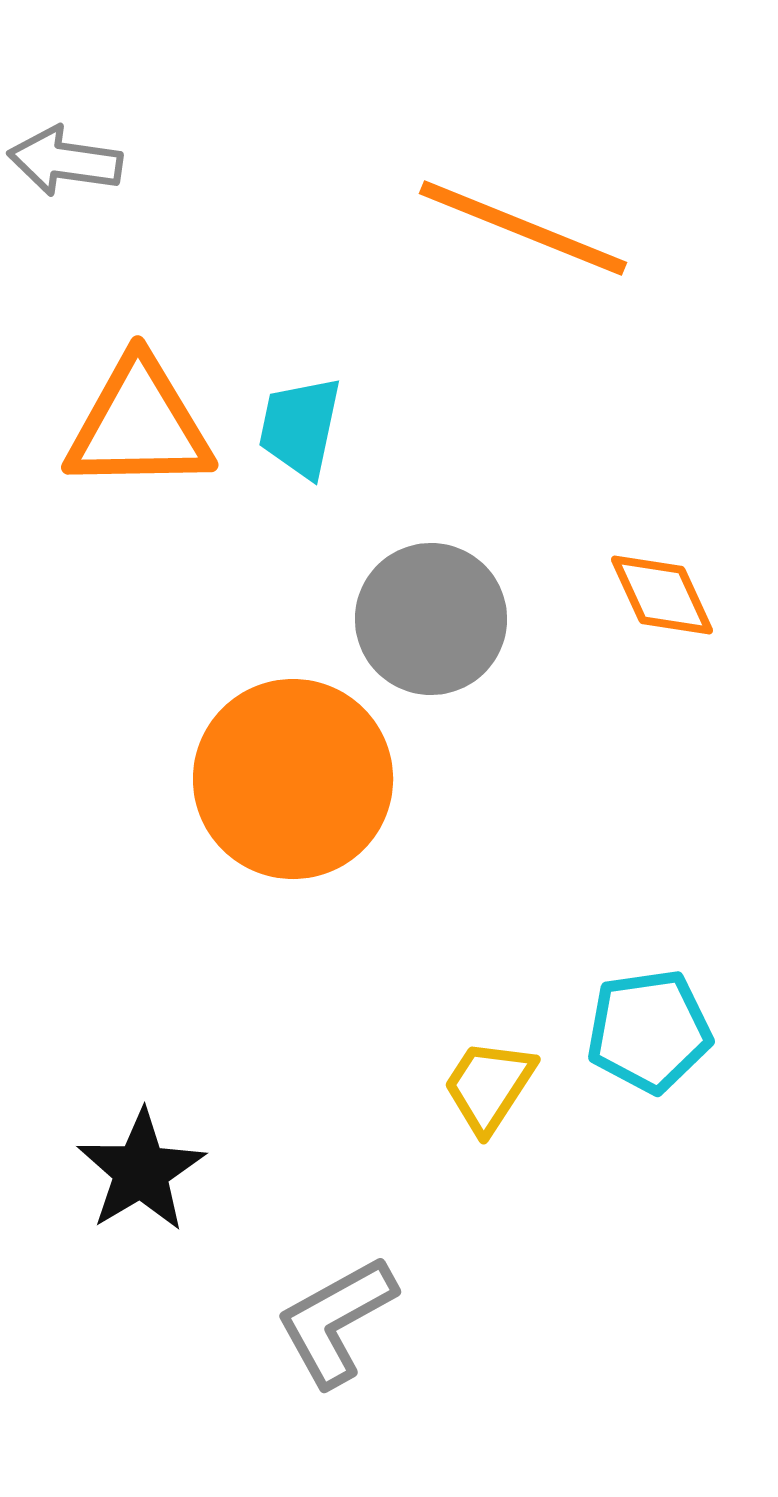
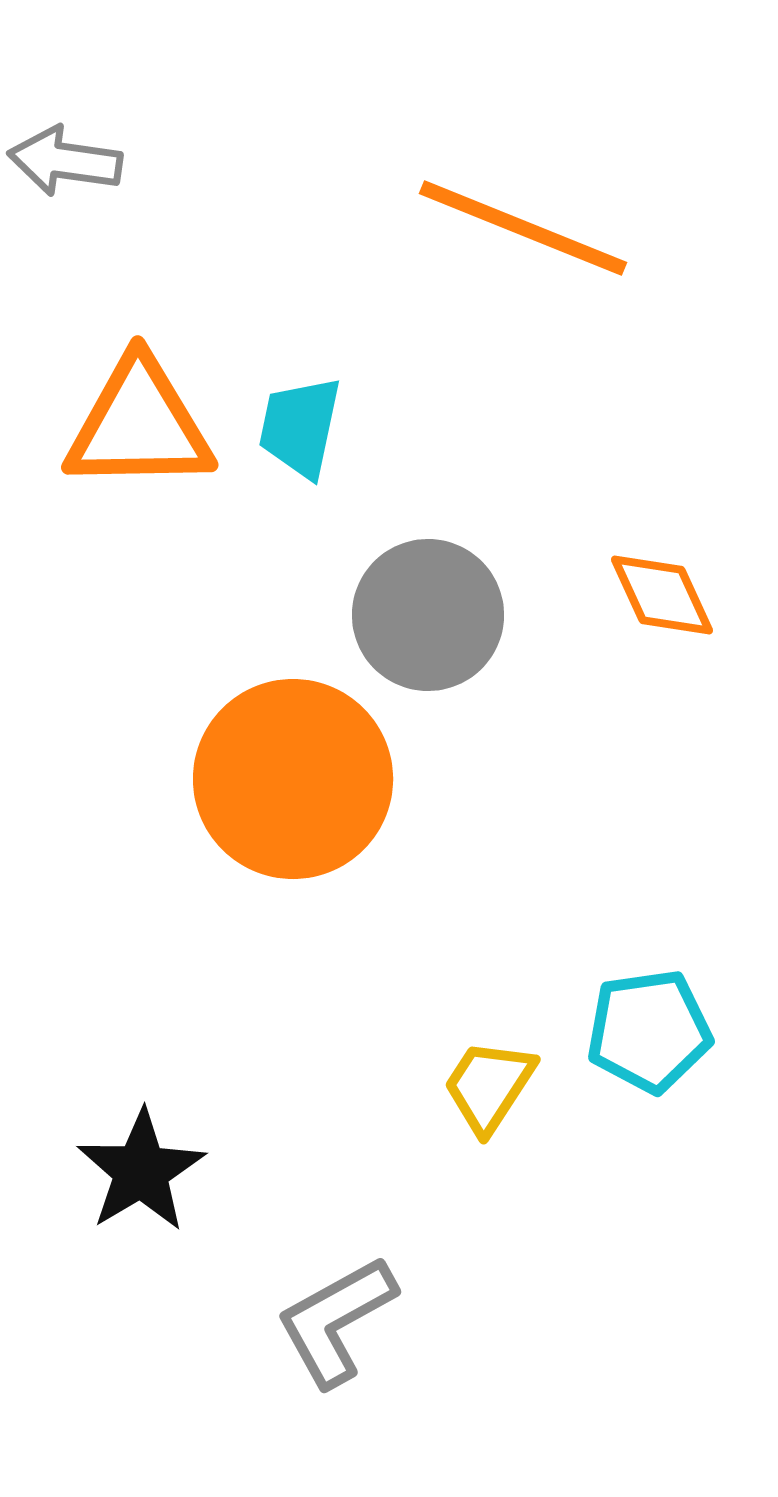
gray circle: moved 3 px left, 4 px up
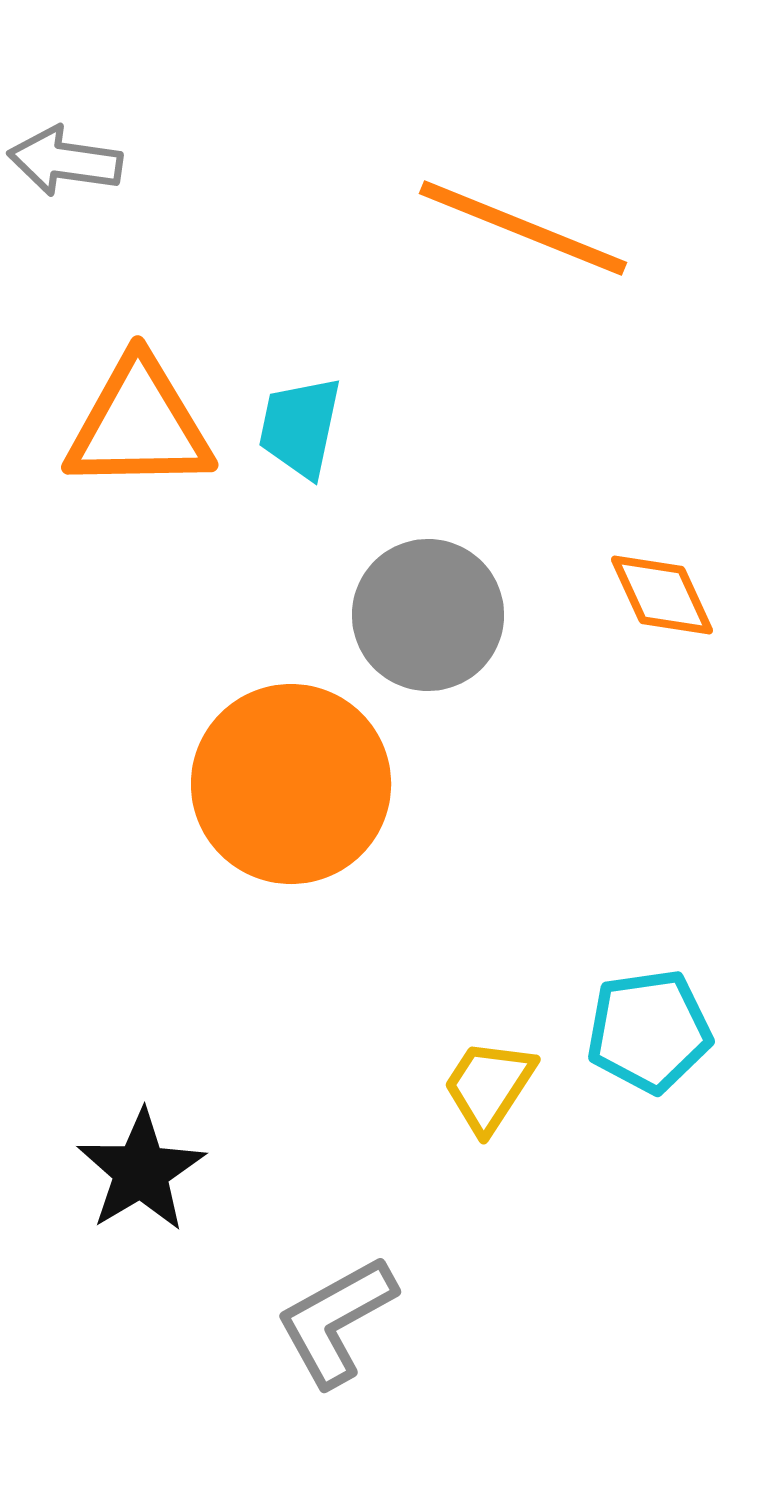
orange circle: moved 2 px left, 5 px down
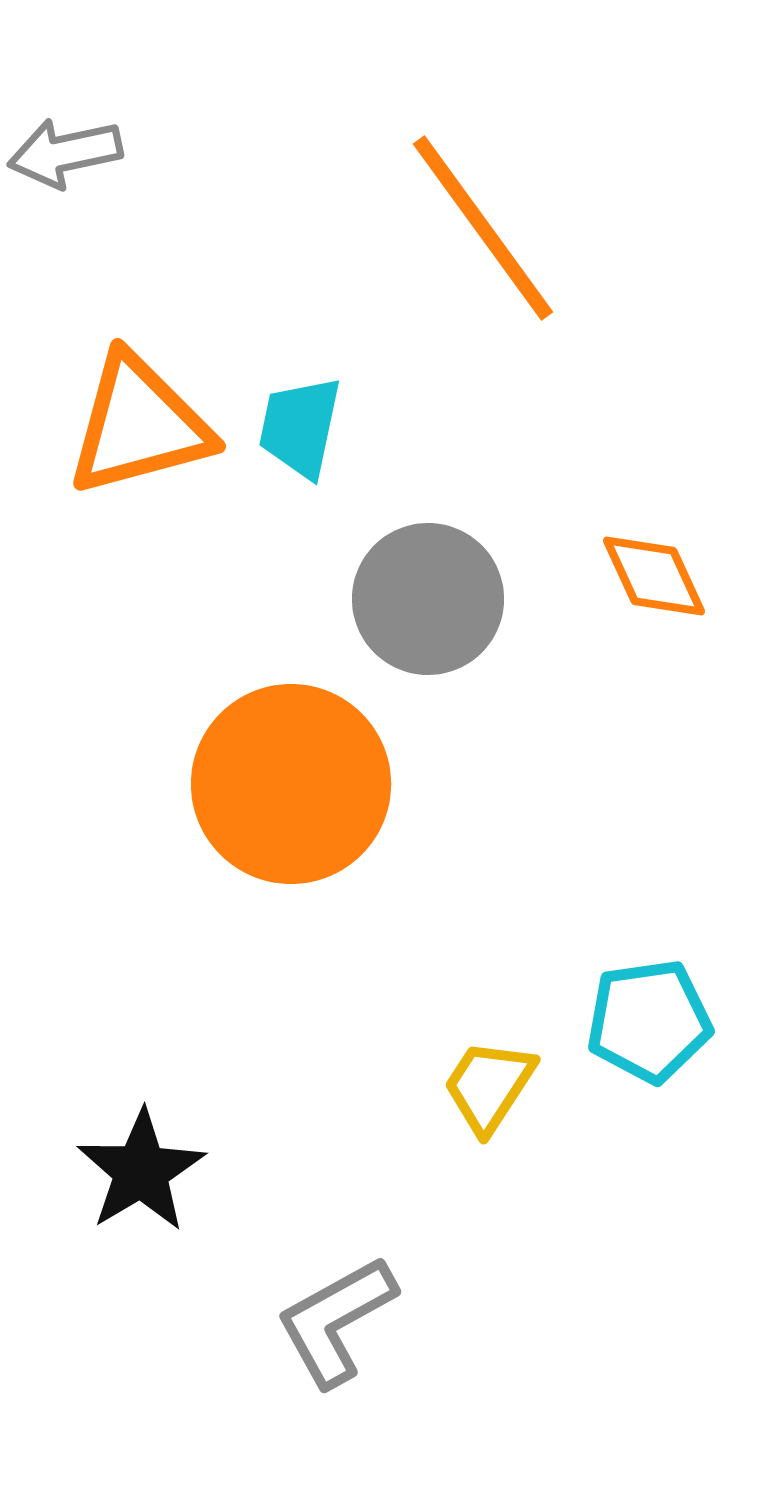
gray arrow: moved 8 px up; rotated 20 degrees counterclockwise
orange line: moved 40 px left; rotated 32 degrees clockwise
orange triangle: rotated 14 degrees counterclockwise
orange diamond: moved 8 px left, 19 px up
gray circle: moved 16 px up
cyan pentagon: moved 10 px up
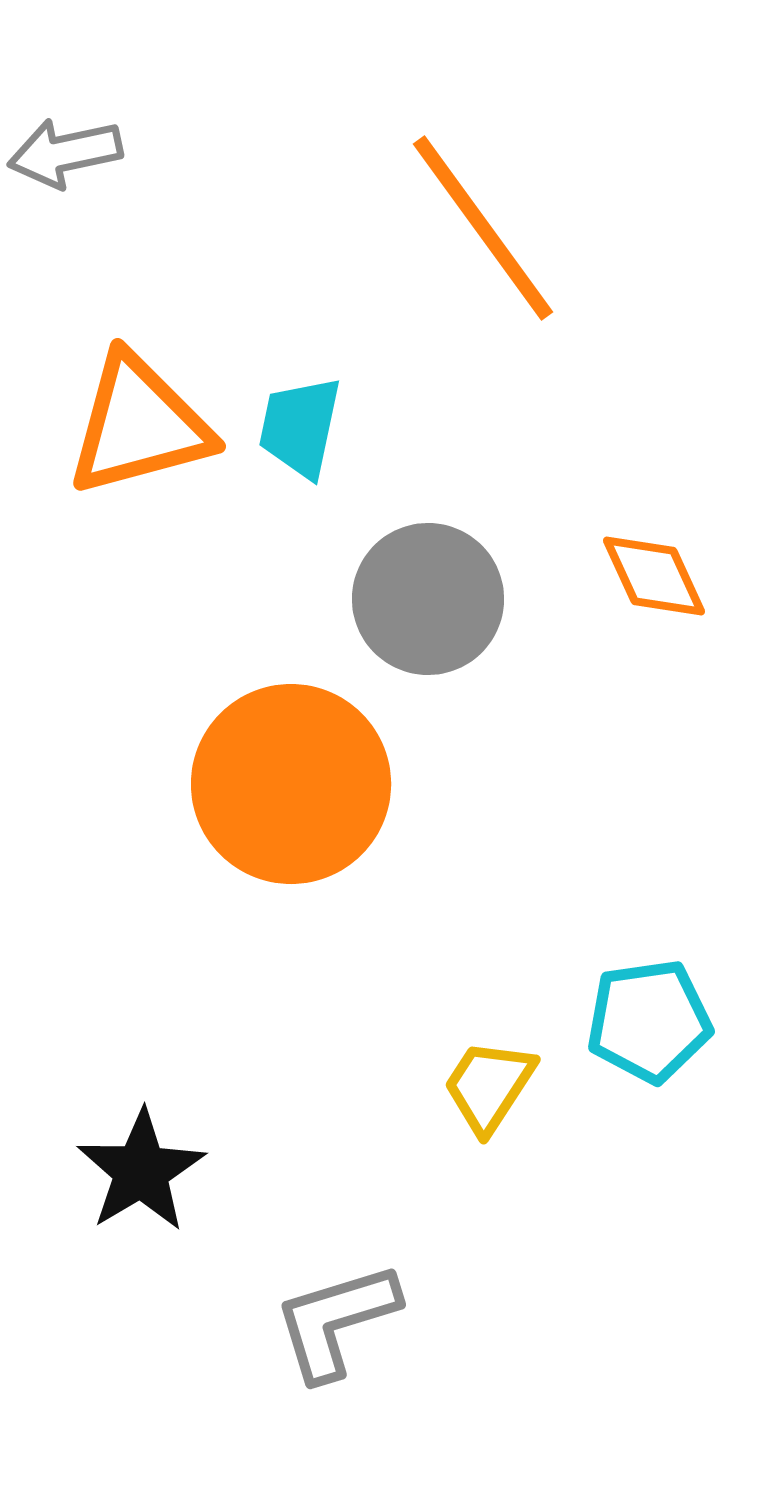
gray L-shape: rotated 12 degrees clockwise
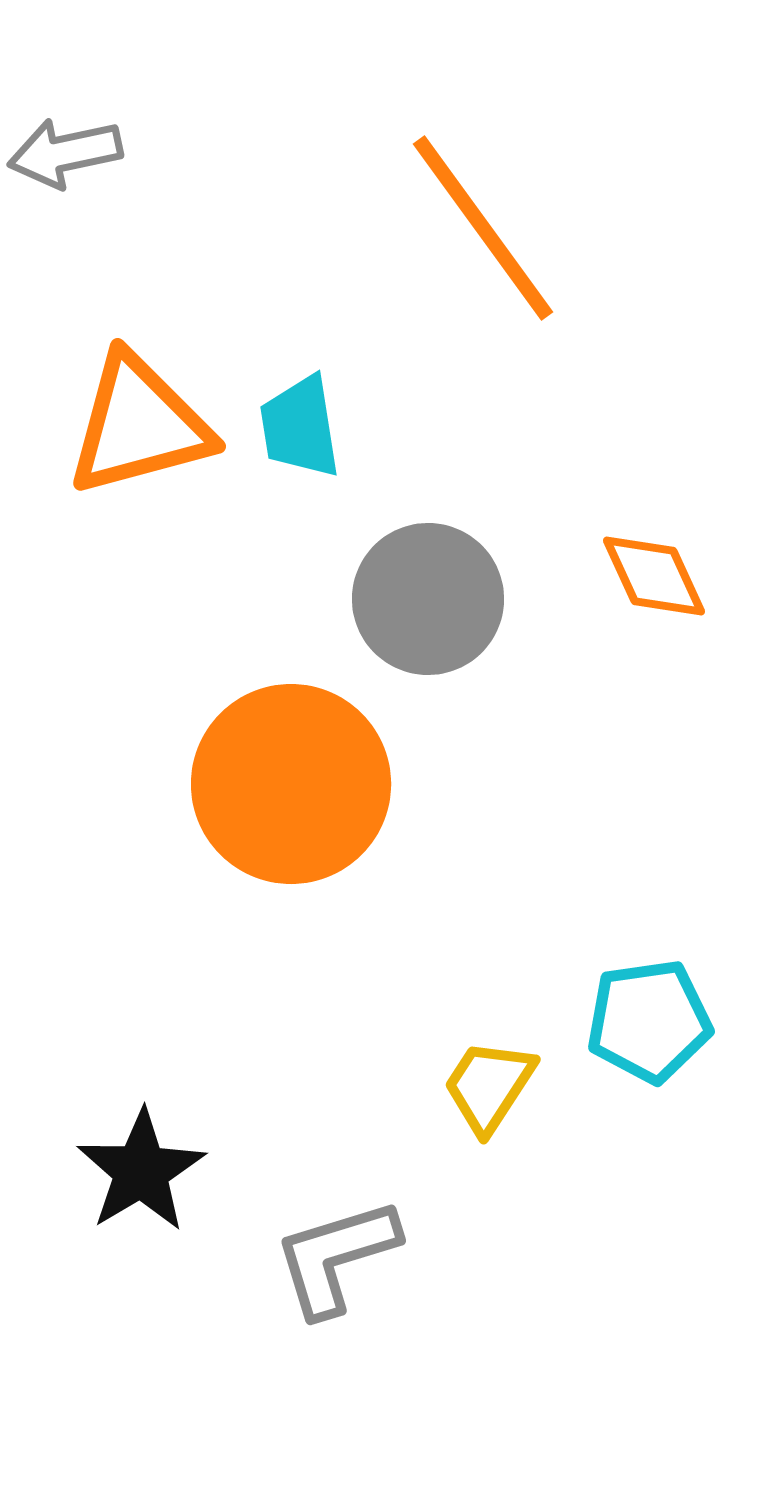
cyan trapezoid: rotated 21 degrees counterclockwise
gray L-shape: moved 64 px up
